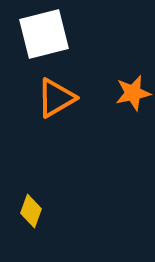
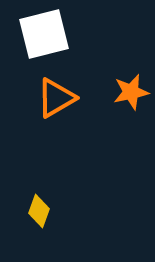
orange star: moved 2 px left, 1 px up
yellow diamond: moved 8 px right
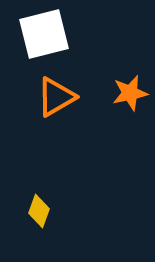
orange star: moved 1 px left, 1 px down
orange triangle: moved 1 px up
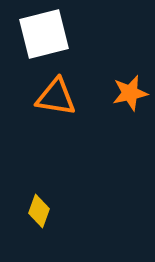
orange triangle: rotated 39 degrees clockwise
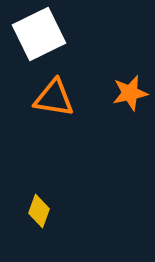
white square: moved 5 px left; rotated 12 degrees counterclockwise
orange triangle: moved 2 px left, 1 px down
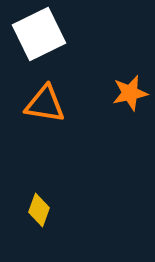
orange triangle: moved 9 px left, 6 px down
yellow diamond: moved 1 px up
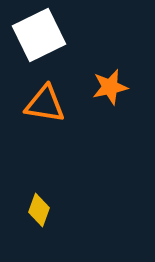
white square: moved 1 px down
orange star: moved 20 px left, 6 px up
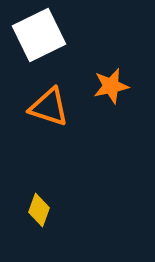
orange star: moved 1 px right, 1 px up
orange triangle: moved 4 px right, 3 px down; rotated 9 degrees clockwise
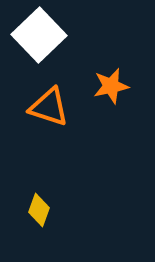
white square: rotated 18 degrees counterclockwise
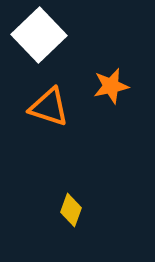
yellow diamond: moved 32 px right
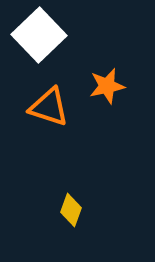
orange star: moved 4 px left
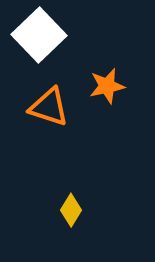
yellow diamond: rotated 12 degrees clockwise
